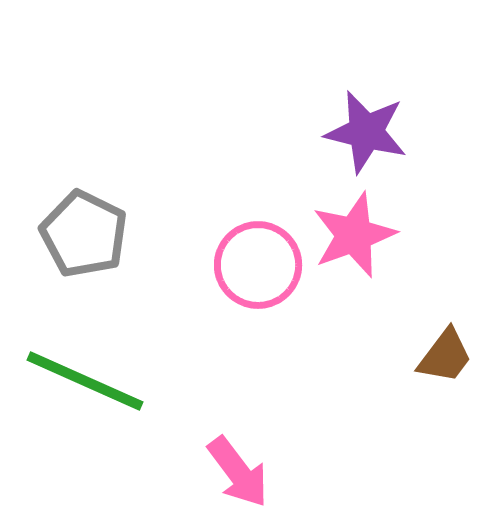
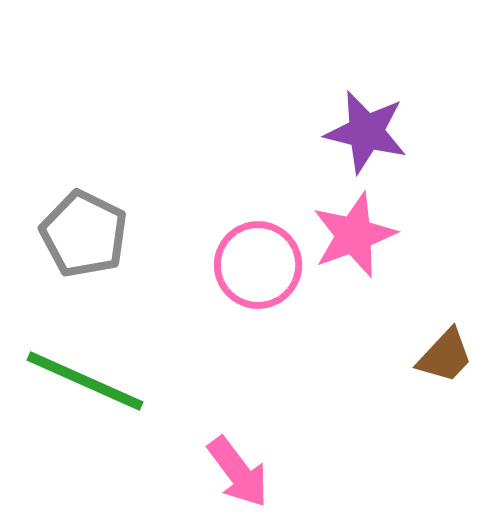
brown trapezoid: rotated 6 degrees clockwise
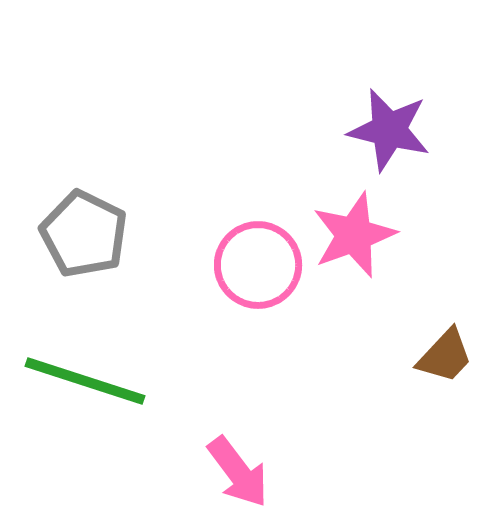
purple star: moved 23 px right, 2 px up
green line: rotated 6 degrees counterclockwise
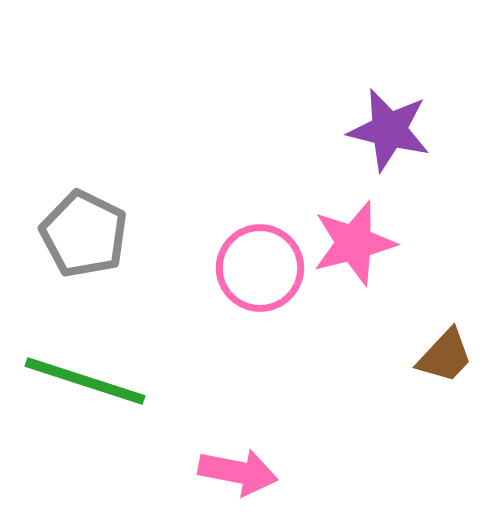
pink star: moved 8 px down; rotated 6 degrees clockwise
pink circle: moved 2 px right, 3 px down
pink arrow: rotated 42 degrees counterclockwise
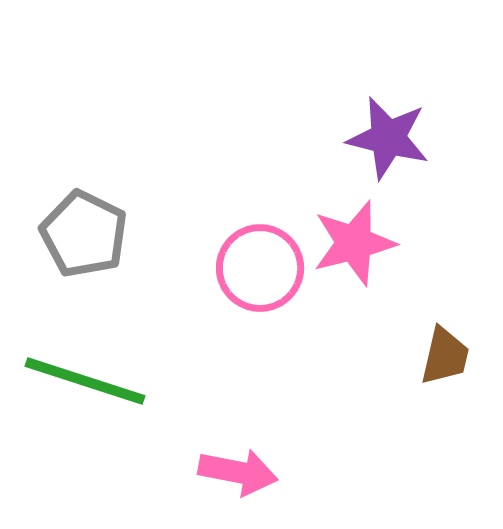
purple star: moved 1 px left, 8 px down
brown trapezoid: rotated 30 degrees counterclockwise
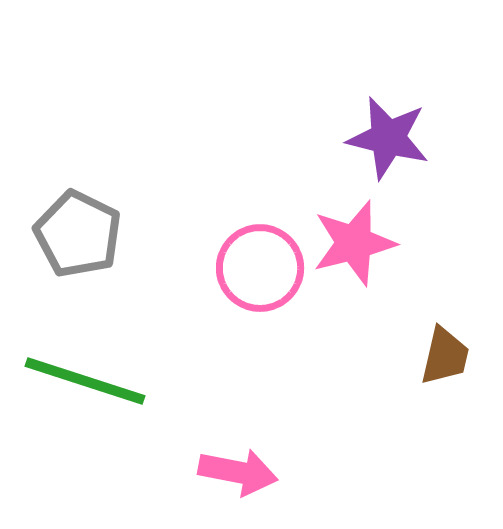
gray pentagon: moved 6 px left
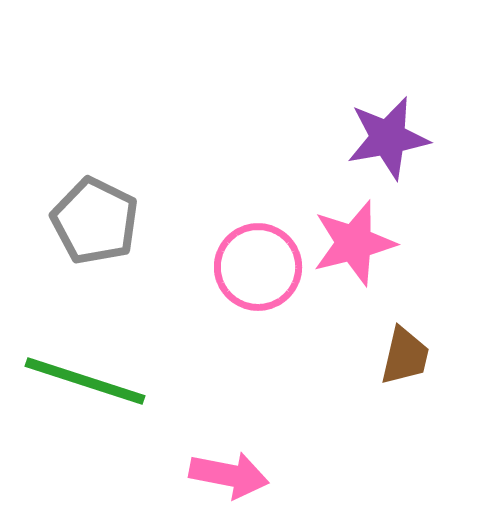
purple star: rotated 24 degrees counterclockwise
gray pentagon: moved 17 px right, 13 px up
pink circle: moved 2 px left, 1 px up
brown trapezoid: moved 40 px left
pink arrow: moved 9 px left, 3 px down
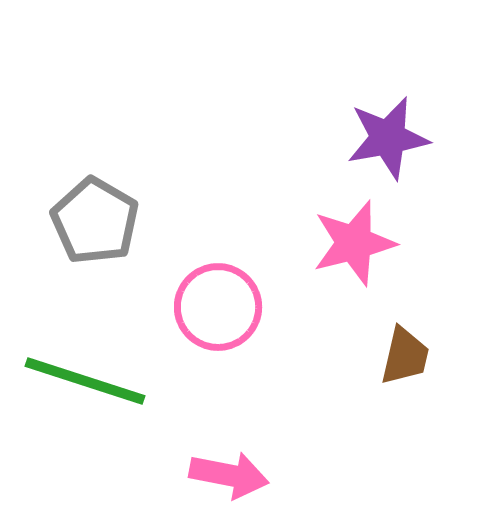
gray pentagon: rotated 4 degrees clockwise
pink circle: moved 40 px left, 40 px down
